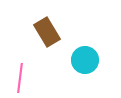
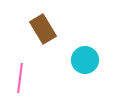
brown rectangle: moved 4 px left, 3 px up
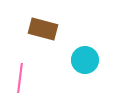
brown rectangle: rotated 44 degrees counterclockwise
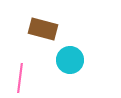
cyan circle: moved 15 px left
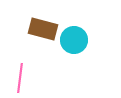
cyan circle: moved 4 px right, 20 px up
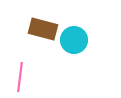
pink line: moved 1 px up
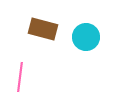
cyan circle: moved 12 px right, 3 px up
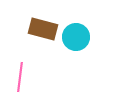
cyan circle: moved 10 px left
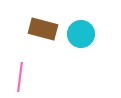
cyan circle: moved 5 px right, 3 px up
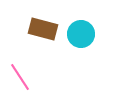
pink line: rotated 40 degrees counterclockwise
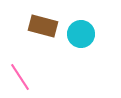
brown rectangle: moved 3 px up
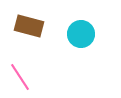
brown rectangle: moved 14 px left
